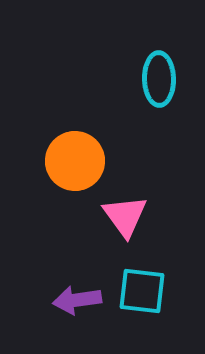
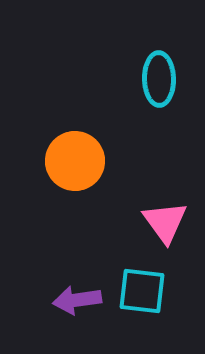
pink triangle: moved 40 px right, 6 px down
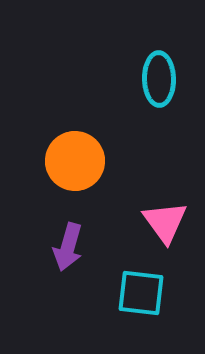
cyan square: moved 1 px left, 2 px down
purple arrow: moved 9 px left, 53 px up; rotated 66 degrees counterclockwise
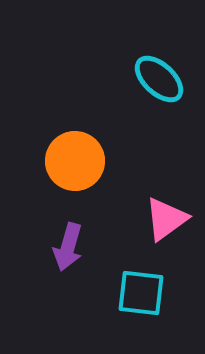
cyan ellipse: rotated 46 degrees counterclockwise
pink triangle: moved 1 px right, 3 px up; rotated 30 degrees clockwise
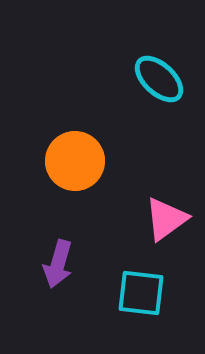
purple arrow: moved 10 px left, 17 px down
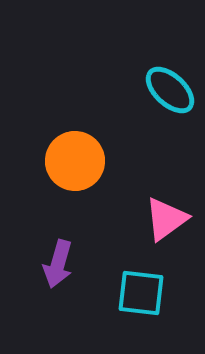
cyan ellipse: moved 11 px right, 11 px down
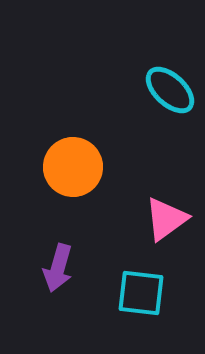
orange circle: moved 2 px left, 6 px down
purple arrow: moved 4 px down
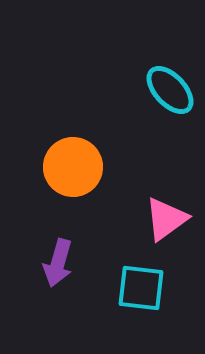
cyan ellipse: rotated 4 degrees clockwise
purple arrow: moved 5 px up
cyan square: moved 5 px up
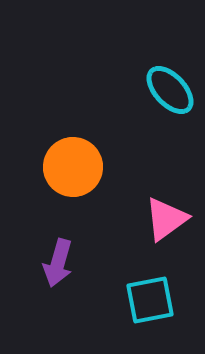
cyan square: moved 9 px right, 12 px down; rotated 18 degrees counterclockwise
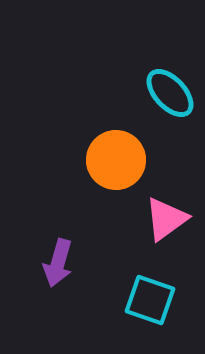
cyan ellipse: moved 3 px down
orange circle: moved 43 px right, 7 px up
cyan square: rotated 30 degrees clockwise
